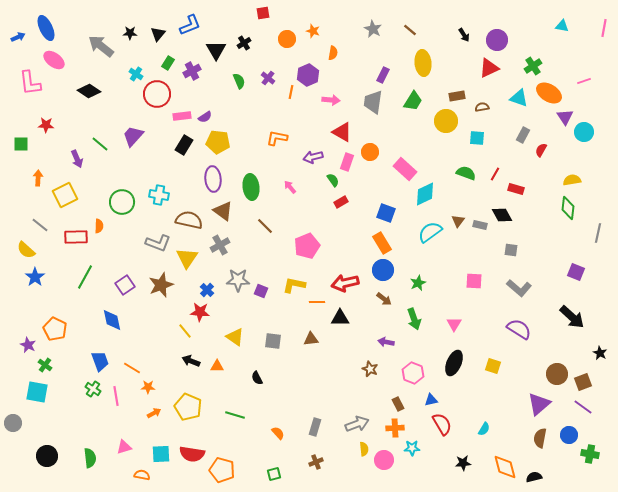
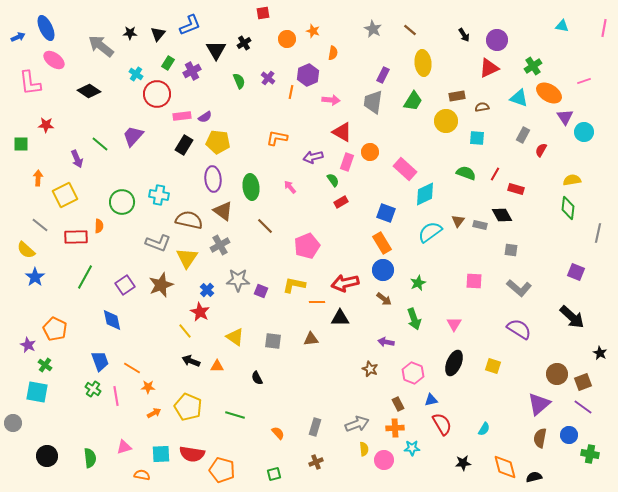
red star at (200, 312): rotated 24 degrees clockwise
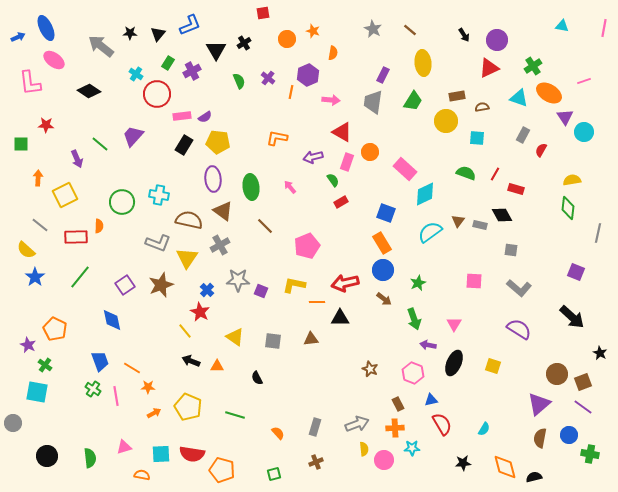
green line at (85, 277): moved 5 px left; rotated 10 degrees clockwise
purple arrow at (386, 342): moved 42 px right, 3 px down
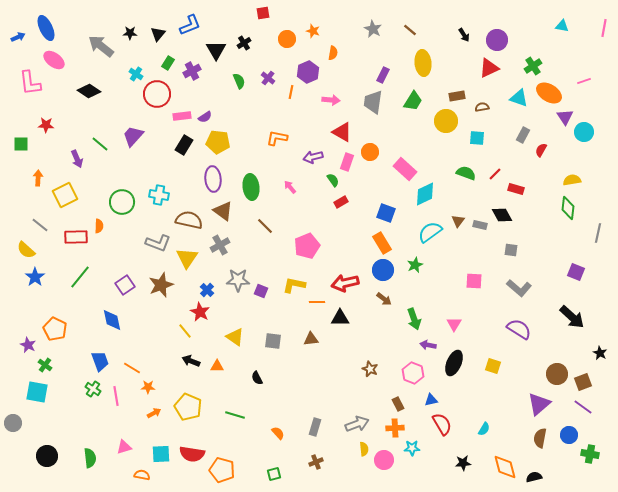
purple hexagon at (308, 75): moved 3 px up
red line at (495, 174): rotated 16 degrees clockwise
green star at (418, 283): moved 3 px left, 18 px up
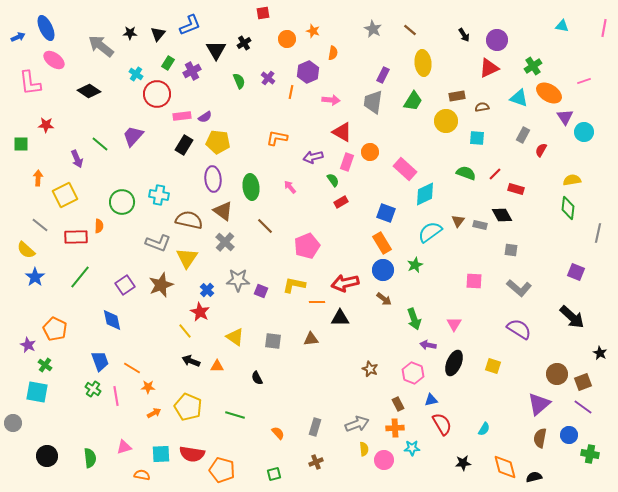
gray cross at (220, 245): moved 5 px right, 3 px up; rotated 18 degrees counterclockwise
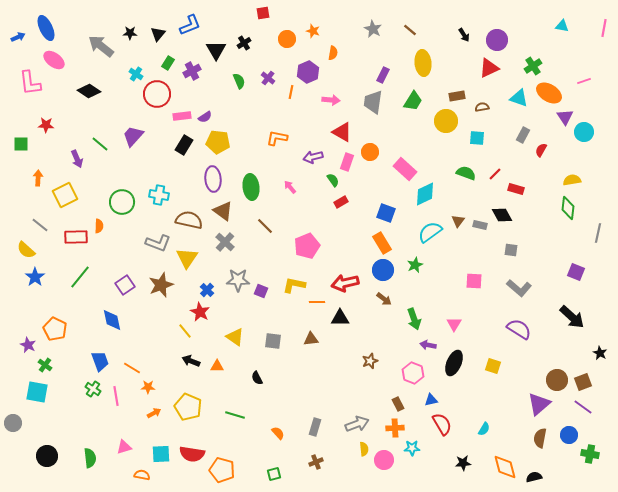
brown star at (370, 369): moved 8 px up; rotated 28 degrees clockwise
brown circle at (557, 374): moved 6 px down
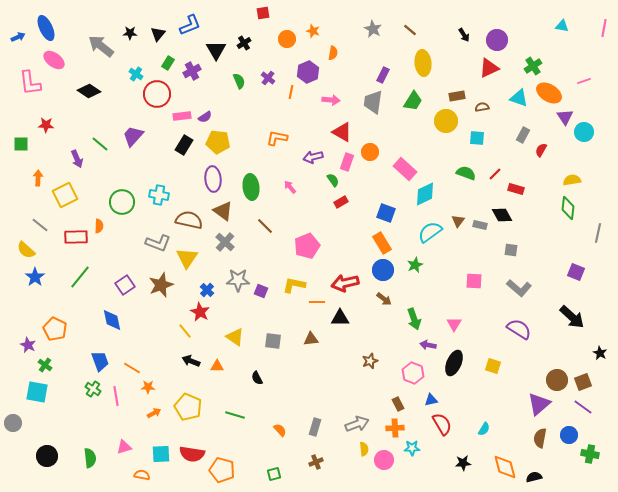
orange semicircle at (278, 433): moved 2 px right, 3 px up
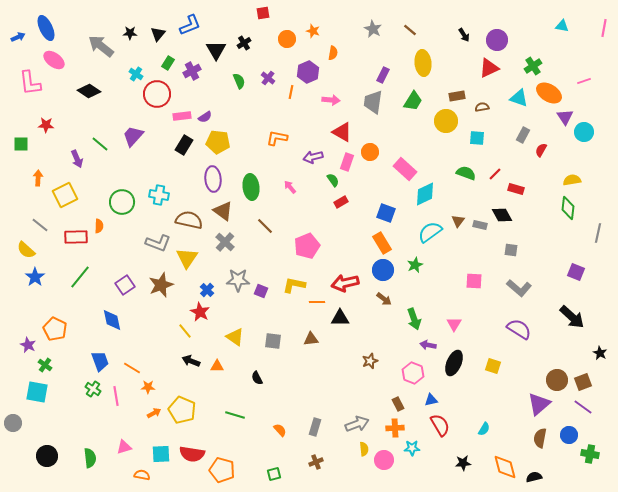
yellow pentagon at (188, 407): moved 6 px left, 3 px down
red semicircle at (442, 424): moved 2 px left, 1 px down
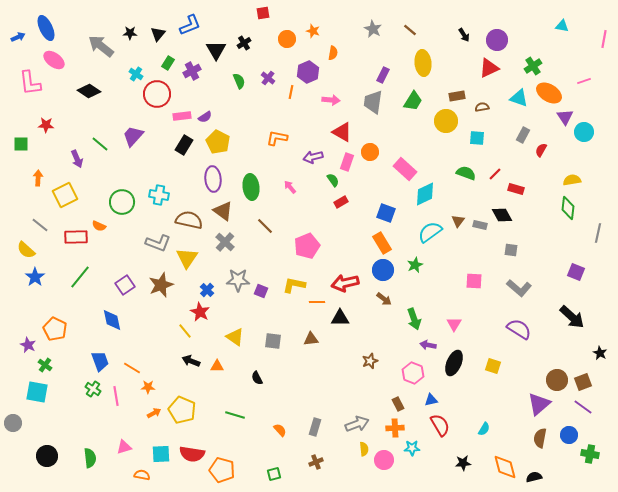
pink line at (604, 28): moved 11 px down
yellow pentagon at (218, 142): rotated 20 degrees clockwise
orange semicircle at (99, 226): rotated 112 degrees clockwise
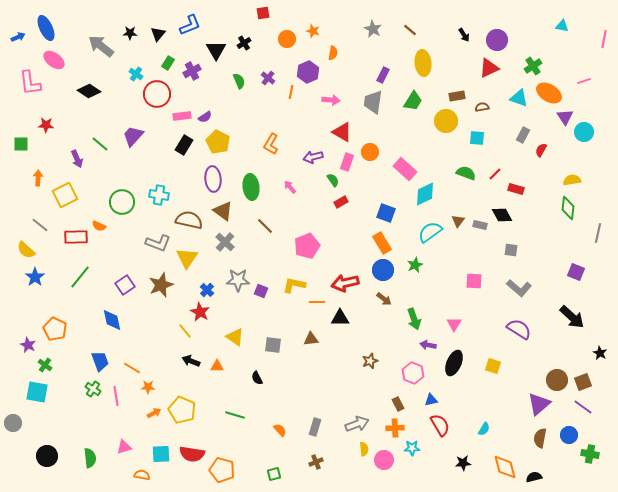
orange L-shape at (277, 138): moved 6 px left, 6 px down; rotated 70 degrees counterclockwise
gray square at (273, 341): moved 4 px down
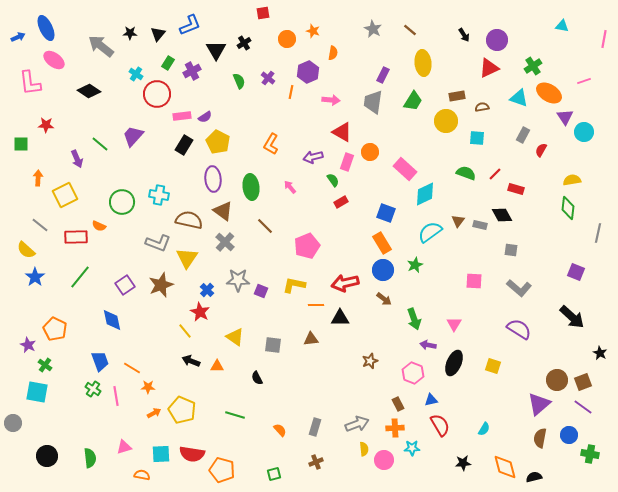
orange line at (317, 302): moved 1 px left, 3 px down
